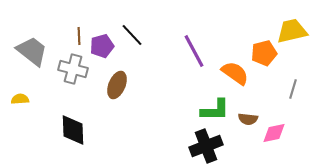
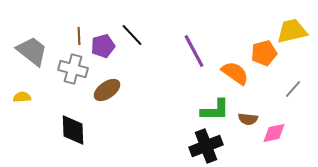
purple pentagon: moved 1 px right
brown ellipse: moved 10 px left, 5 px down; rotated 32 degrees clockwise
gray line: rotated 24 degrees clockwise
yellow semicircle: moved 2 px right, 2 px up
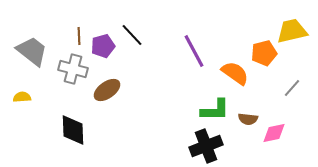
gray line: moved 1 px left, 1 px up
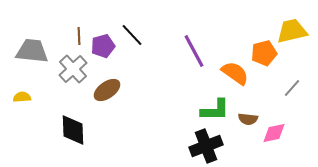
gray trapezoid: rotated 32 degrees counterclockwise
gray cross: rotated 32 degrees clockwise
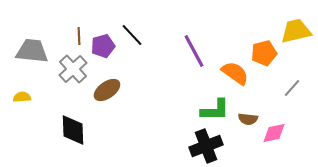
yellow trapezoid: moved 4 px right
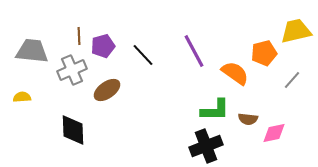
black line: moved 11 px right, 20 px down
gray cross: moved 1 px left, 1 px down; rotated 20 degrees clockwise
gray line: moved 8 px up
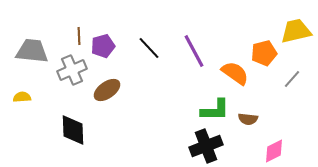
black line: moved 6 px right, 7 px up
gray line: moved 1 px up
pink diamond: moved 18 px down; rotated 15 degrees counterclockwise
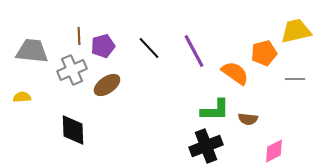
gray line: moved 3 px right; rotated 48 degrees clockwise
brown ellipse: moved 5 px up
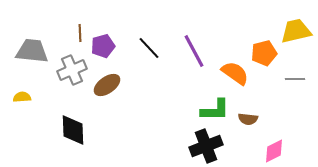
brown line: moved 1 px right, 3 px up
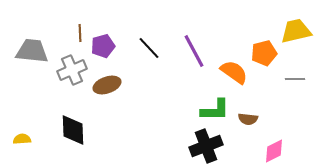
orange semicircle: moved 1 px left, 1 px up
brown ellipse: rotated 16 degrees clockwise
yellow semicircle: moved 42 px down
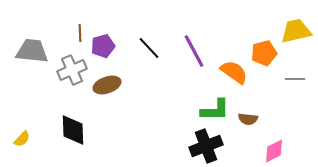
yellow semicircle: rotated 138 degrees clockwise
